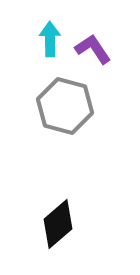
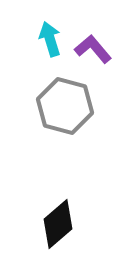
cyan arrow: rotated 16 degrees counterclockwise
purple L-shape: rotated 6 degrees counterclockwise
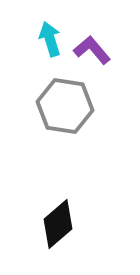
purple L-shape: moved 1 px left, 1 px down
gray hexagon: rotated 6 degrees counterclockwise
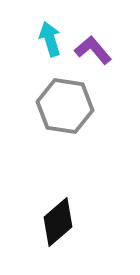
purple L-shape: moved 1 px right
black diamond: moved 2 px up
